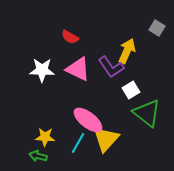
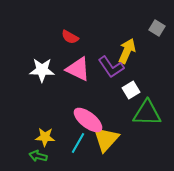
green triangle: rotated 36 degrees counterclockwise
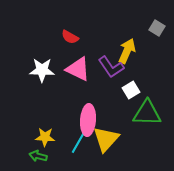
pink ellipse: rotated 56 degrees clockwise
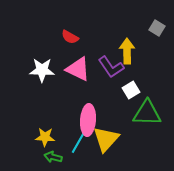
yellow arrow: rotated 25 degrees counterclockwise
green arrow: moved 15 px right, 1 px down
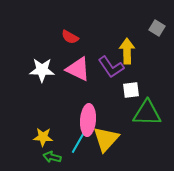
white square: rotated 24 degrees clockwise
yellow star: moved 2 px left
green arrow: moved 1 px left
